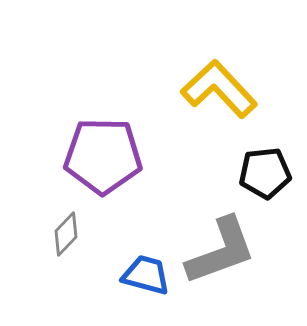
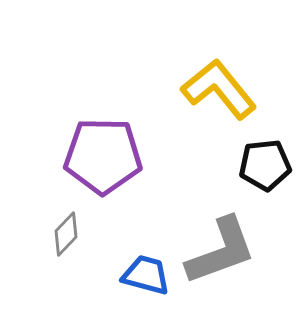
yellow L-shape: rotated 4 degrees clockwise
black pentagon: moved 8 px up
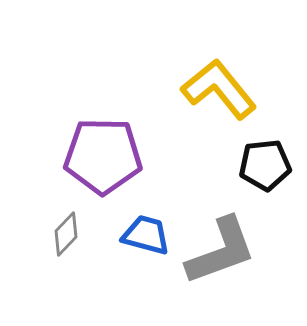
blue trapezoid: moved 40 px up
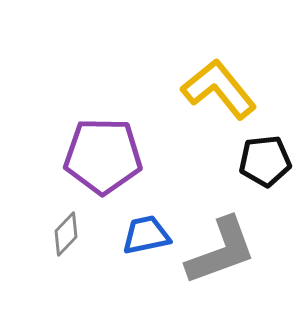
black pentagon: moved 4 px up
blue trapezoid: rotated 27 degrees counterclockwise
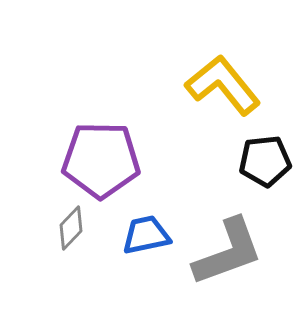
yellow L-shape: moved 4 px right, 4 px up
purple pentagon: moved 2 px left, 4 px down
gray diamond: moved 5 px right, 6 px up
gray L-shape: moved 7 px right, 1 px down
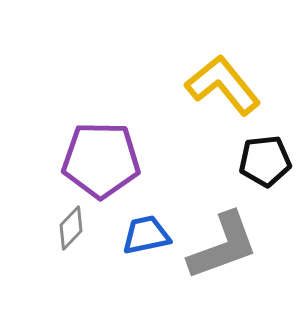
gray L-shape: moved 5 px left, 6 px up
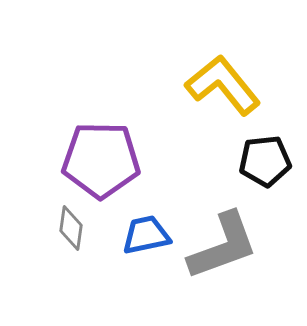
gray diamond: rotated 36 degrees counterclockwise
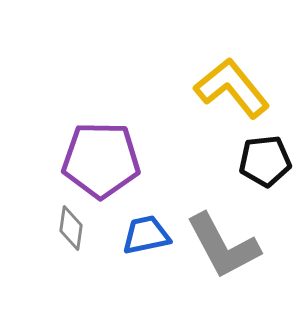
yellow L-shape: moved 9 px right, 3 px down
gray L-shape: rotated 82 degrees clockwise
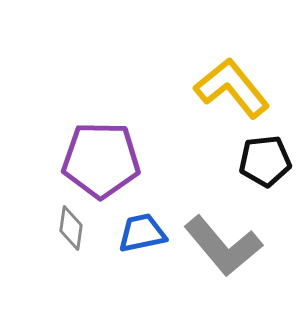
blue trapezoid: moved 4 px left, 2 px up
gray L-shape: rotated 12 degrees counterclockwise
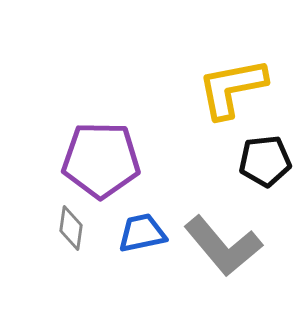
yellow L-shape: rotated 62 degrees counterclockwise
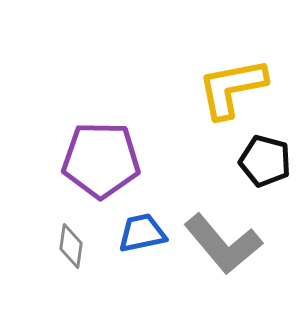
black pentagon: rotated 21 degrees clockwise
gray diamond: moved 18 px down
gray L-shape: moved 2 px up
